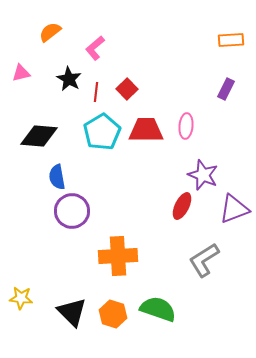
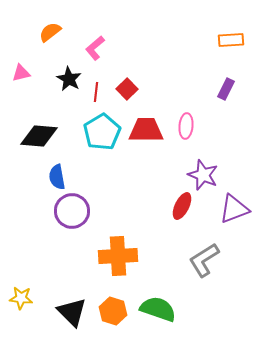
orange hexagon: moved 3 px up
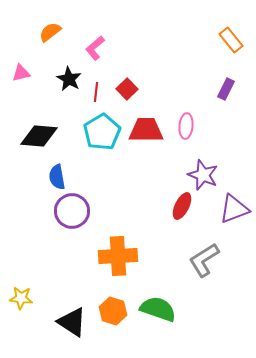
orange rectangle: rotated 55 degrees clockwise
black triangle: moved 10 px down; rotated 12 degrees counterclockwise
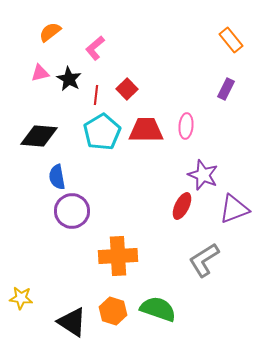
pink triangle: moved 19 px right
red line: moved 3 px down
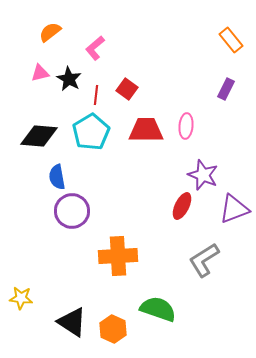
red square: rotated 10 degrees counterclockwise
cyan pentagon: moved 11 px left
orange hexagon: moved 18 px down; rotated 8 degrees clockwise
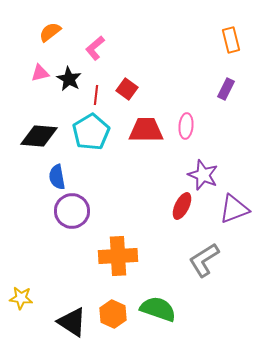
orange rectangle: rotated 25 degrees clockwise
orange hexagon: moved 15 px up
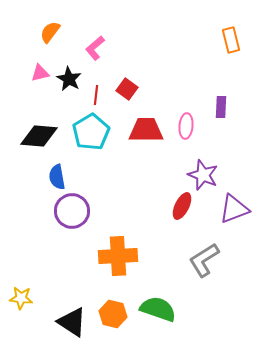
orange semicircle: rotated 15 degrees counterclockwise
purple rectangle: moved 5 px left, 18 px down; rotated 25 degrees counterclockwise
orange hexagon: rotated 12 degrees counterclockwise
